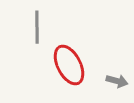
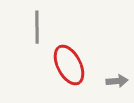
gray arrow: rotated 20 degrees counterclockwise
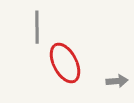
red ellipse: moved 4 px left, 2 px up
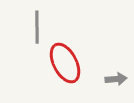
gray arrow: moved 1 px left, 2 px up
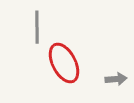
red ellipse: moved 1 px left
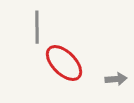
red ellipse: rotated 18 degrees counterclockwise
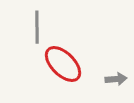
red ellipse: moved 1 px left, 1 px down
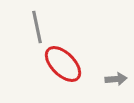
gray line: rotated 12 degrees counterclockwise
